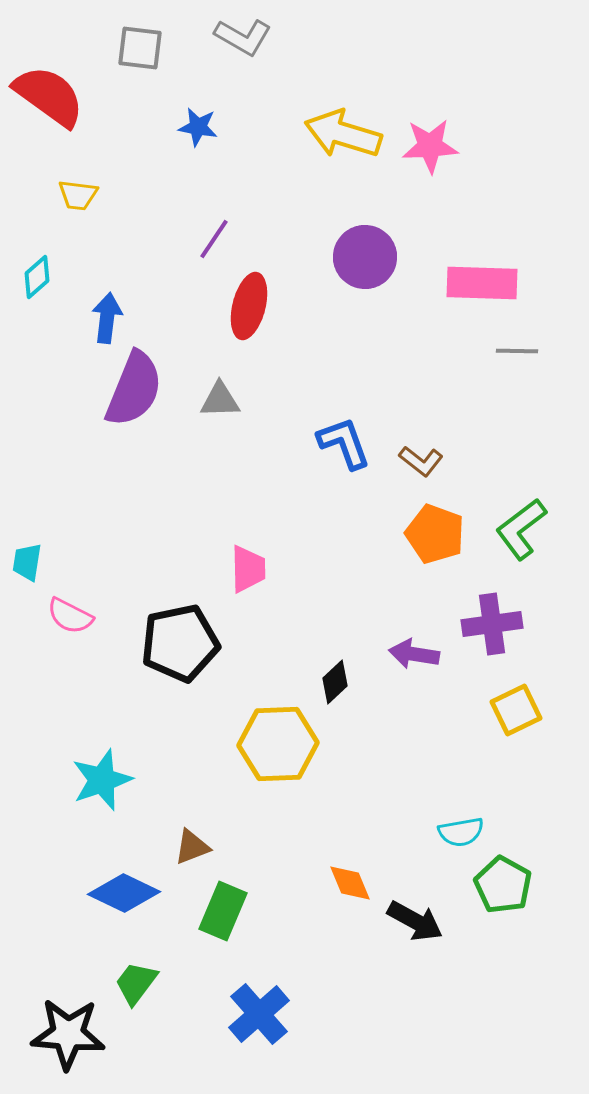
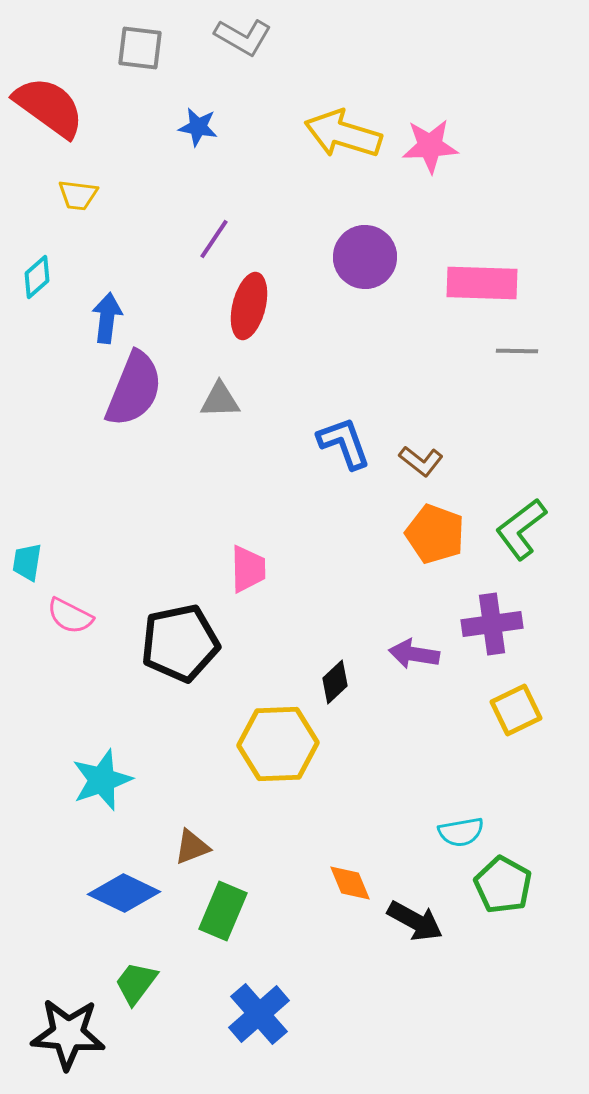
red semicircle: moved 11 px down
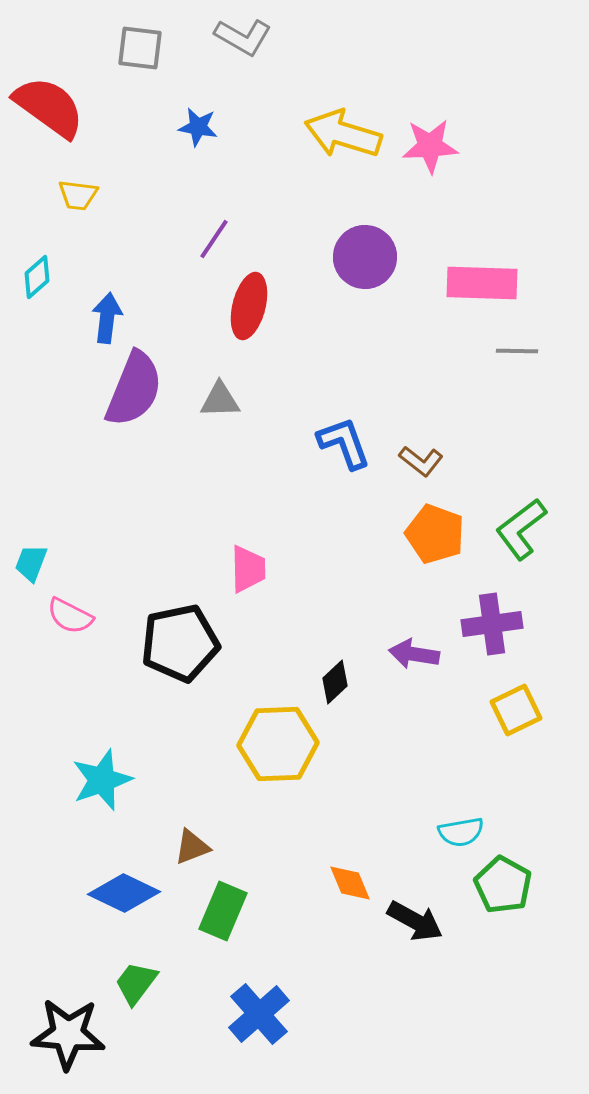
cyan trapezoid: moved 4 px right, 1 px down; rotated 12 degrees clockwise
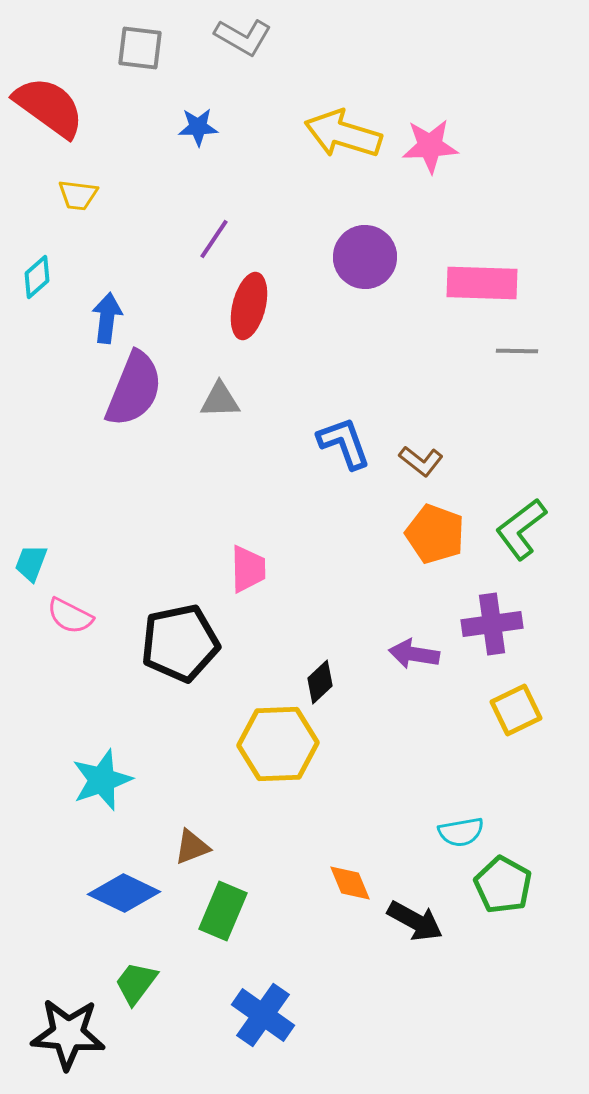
blue star: rotated 12 degrees counterclockwise
black diamond: moved 15 px left
blue cross: moved 4 px right, 1 px down; rotated 14 degrees counterclockwise
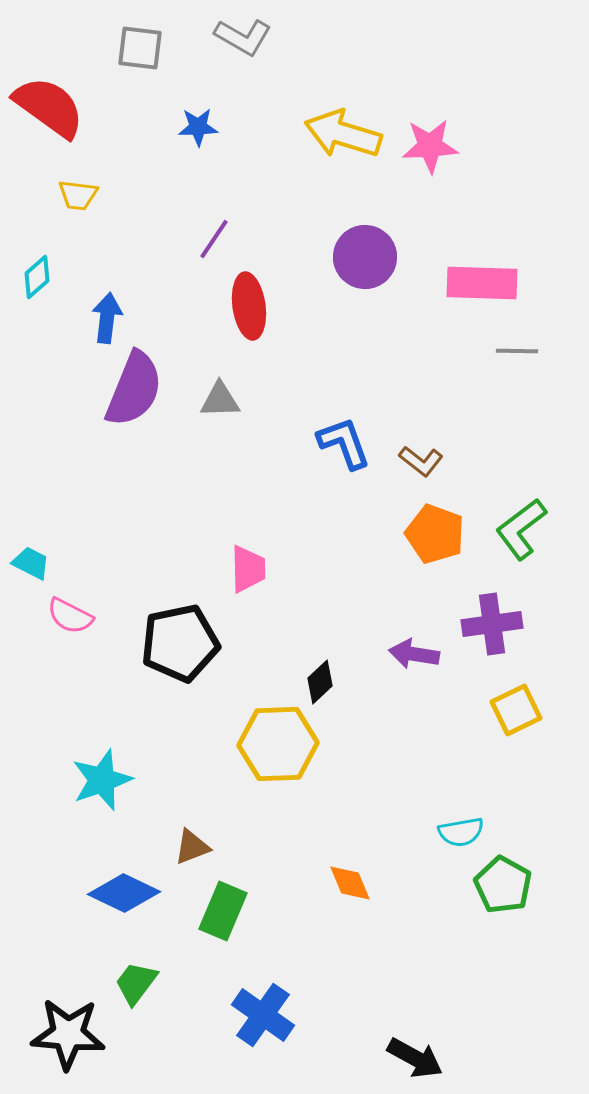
red ellipse: rotated 22 degrees counterclockwise
cyan trapezoid: rotated 96 degrees clockwise
black arrow: moved 137 px down
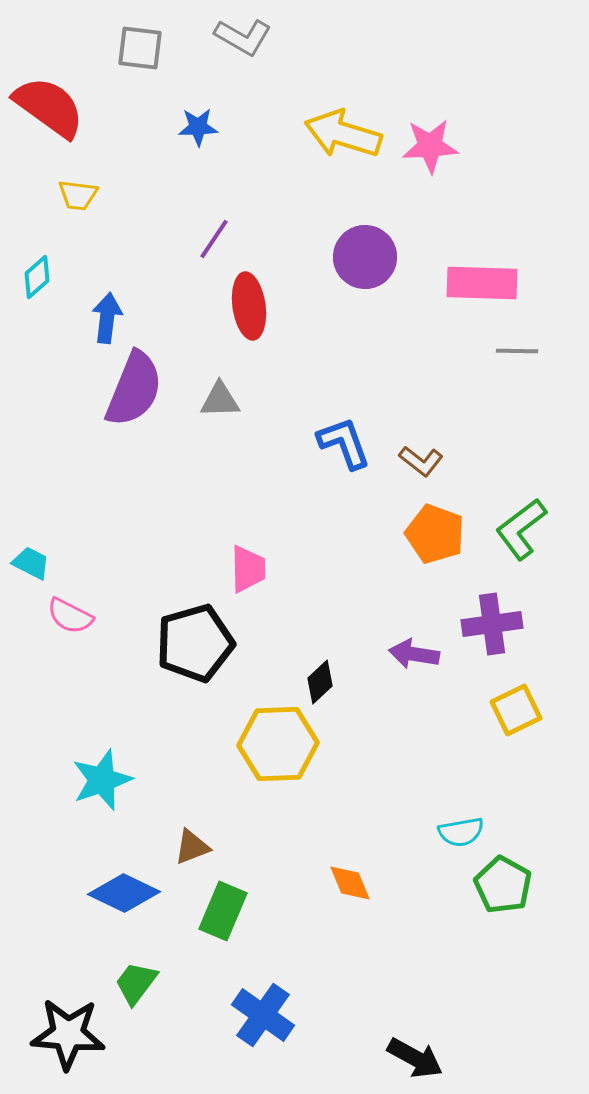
black pentagon: moved 15 px right; rotated 4 degrees counterclockwise
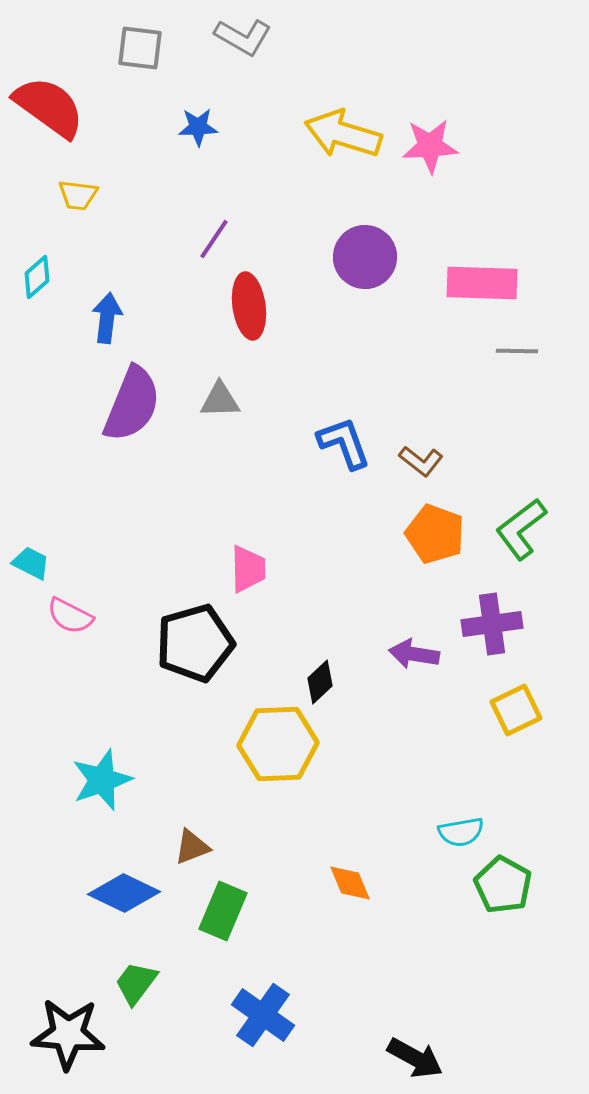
purple semicircle: moved 2 px left, 15 px down
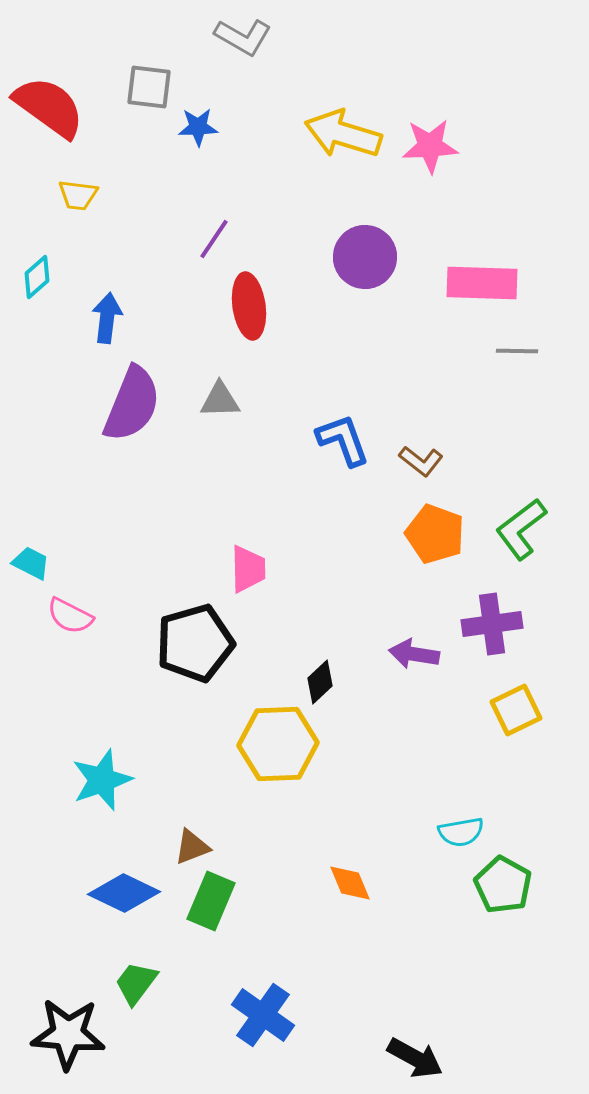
gray square: moved 9 px right, 39 px down
blue L-shape: moved 1 px left, 3 px up
green rectangle: moved 12 px left, 10 px up
